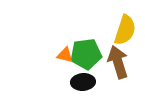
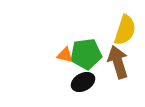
black ellipse: rotated 25 degrees counterclockwise
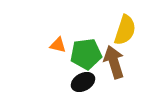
orange triangle: moved 7 px left, 10 px up
brown arrow: moved 4 px left
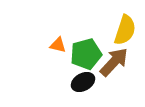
green pentagon: rotated 8 degrees counterclockwise
brown arrow: rotated 60 degrees clockwise
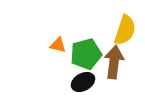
brown arrow: rotated 36 degrees counterclockwise
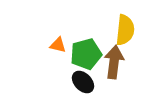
yellow semicircle: rotated 12 degrees counterclockwise
black ellipse: rotated 75 degrees clockwise
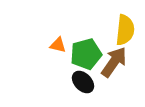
brown arrow: rotated 28 degrees clockwise
